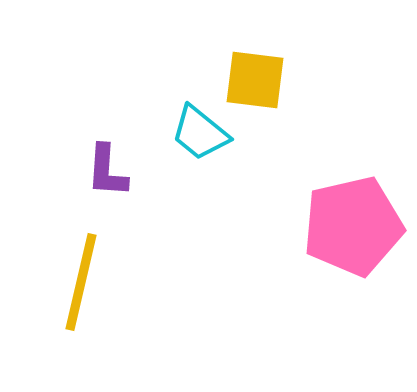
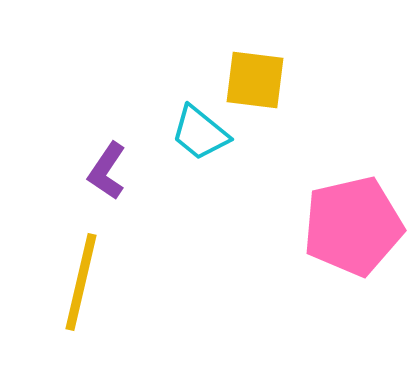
purple L-shape: rotated 30 degrees clockwise
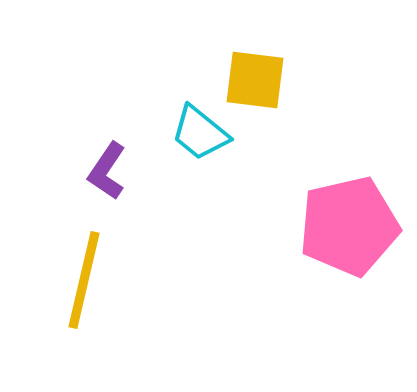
pink pentagon: moved 4 px left
yellow line: moved 3 px right, 2 px up
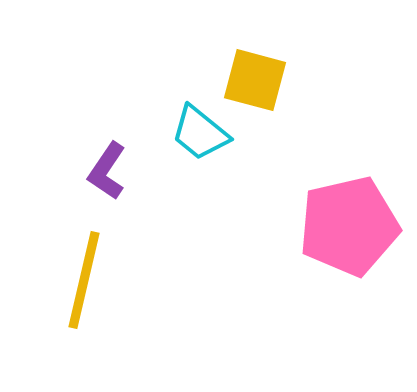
yellow square: rotated 8 degrees clockwise
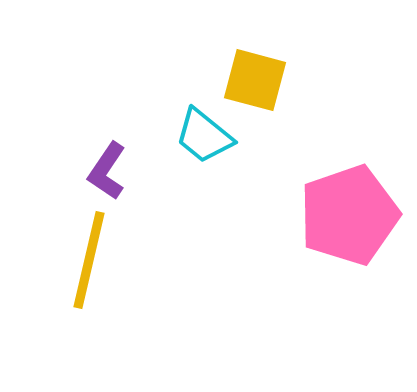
cyan trapezoid: moved 4 px right, 3 px down
pink pentagon: moved 11 px up; rotated 6 degrees counterclockwise
yellow line: moved 5 px right, 20 px up
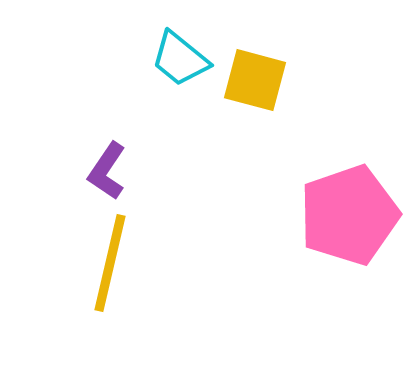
cyan trapezoid: moved 24 px left, 77 px up
yellow line: moved 21 px right, 3 px down
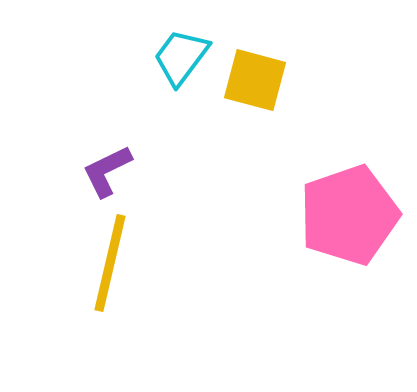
cyan trapezoid: moved 1 px right, 2 px up; rotated 88 degrees clockwise
purple L-shape: rotated 30 degrees clockwise
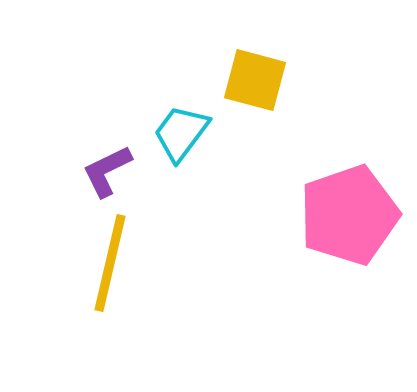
cyan trapezoid: moved 76 px down
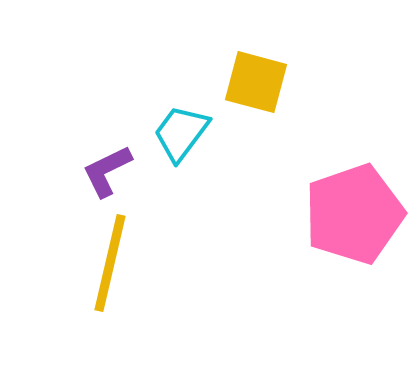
yellow square: moved 1 px right, 2 px down
pink pentagon: moved 5 px right, 1 px up
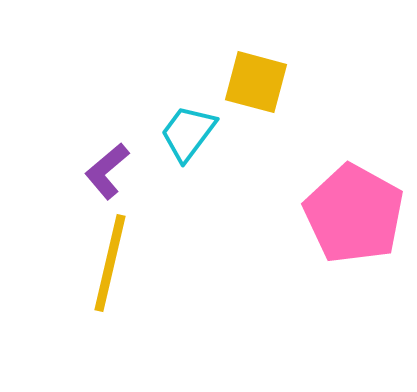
cyan trapezoid: moved 7 px right
purple L-shape: rotated 14 degrees counterclockwise
pink pentagon: rotated 24 degrees counterclockwise
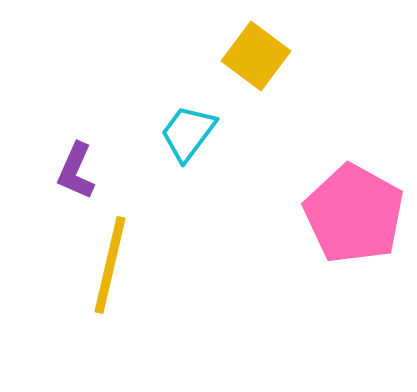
yellow square: moved 26 px up; rotated 22 degrees clockwise
purple L-shape: moved 31 px left; rotated 26 degrees counterclockwise
yellow line: moved 2 px down
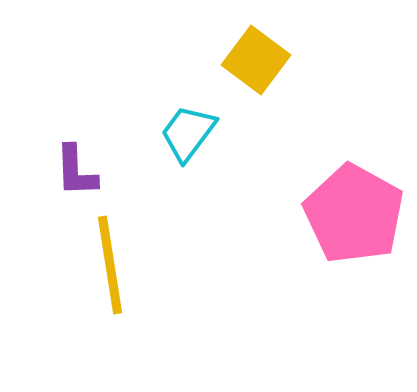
yellow square: moved 4 px down
purple L-shape: rotated 26 degrees counterclockwise
yellow line: rotated 22 degrees counterclockwise
